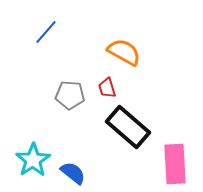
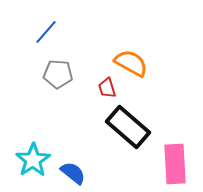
orange semicircle: moved 7 px right, 11 px down
gray pentagon: moved 12 px left, 21 px up
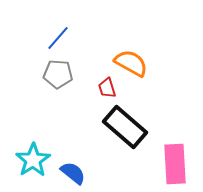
blue line: moved 12 px right, 6 px down
black rectangle: moved 3 px left
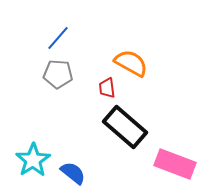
red trapezoid: rotated 10 degrees clockwise
pink rectangle: rotated 66 degrees counterclockwise
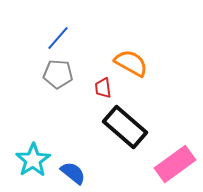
red trapezoid: moved 4 px left
pink rectangle: rotated 57 degrees counterclockwise
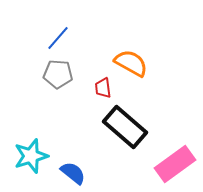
cyan star: moved 2 px left, 4 px up; rotated 16 degrees clockwise
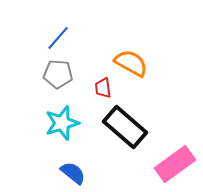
cyan star: moved 31 px right, 33 px up
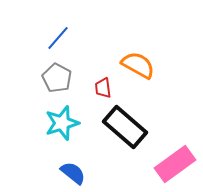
orange semicircle: moved 7 px right, 2 px down
gray pentagon: moved 1 px left, 4 px down; rotated 24 degrees clockwise
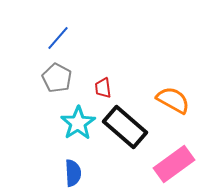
orange semicircle: moved 35 px right, 35 px down
cyan star: moved 16 px right; rotated 16 degrees counterclockwise
pink rectangle: moved 1 px left
blue semicircle: rotated 48 degrees clockwise
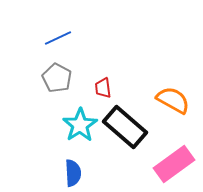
blue line: rotated 24 degrees clockwise
cyan star: moved 2 px right, 2 px down
